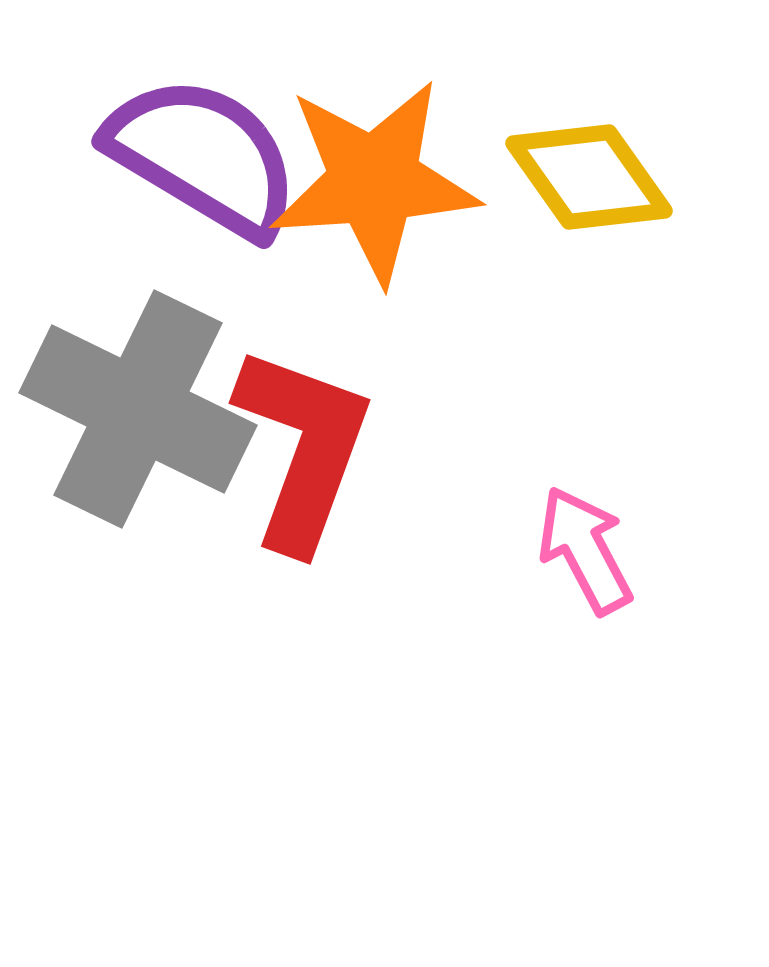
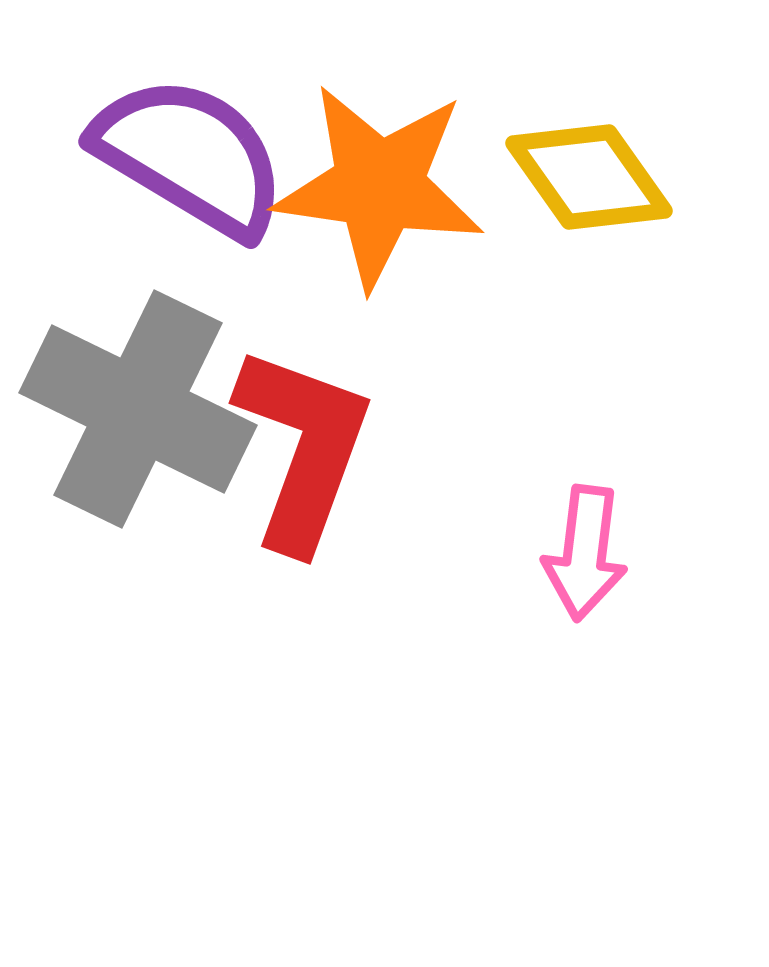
purple semicircle: moved 13 px left
orange star: moved 5 px right, 5 px down; rotated 12 degrees clockwise
pink arrow: moved 3 px down; rotated 145 degrees counterclockwise
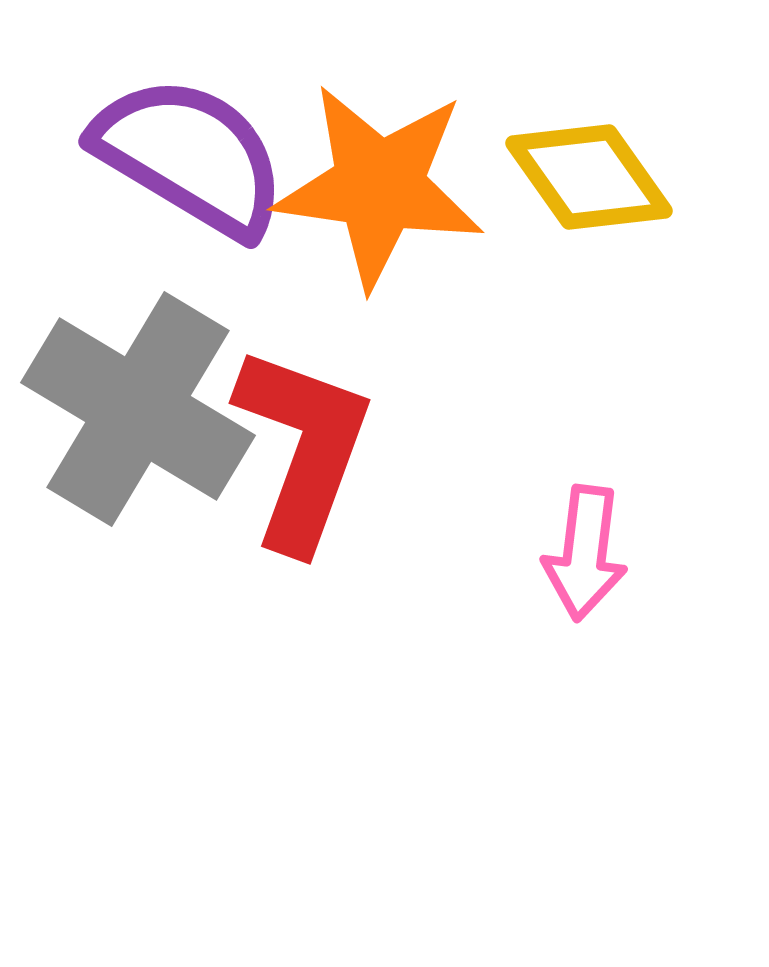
gray cross: rotated 5 degrees clockwise
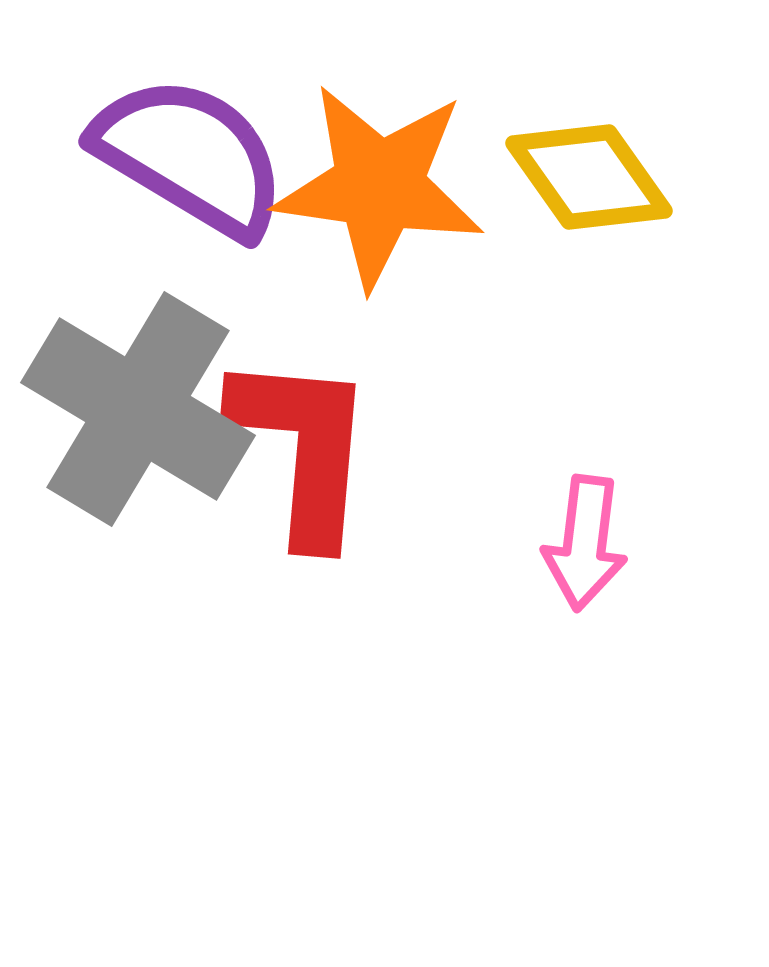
red L-shape: rotated 15 degrees counterclockwise
pink arrow: moved 10 px up
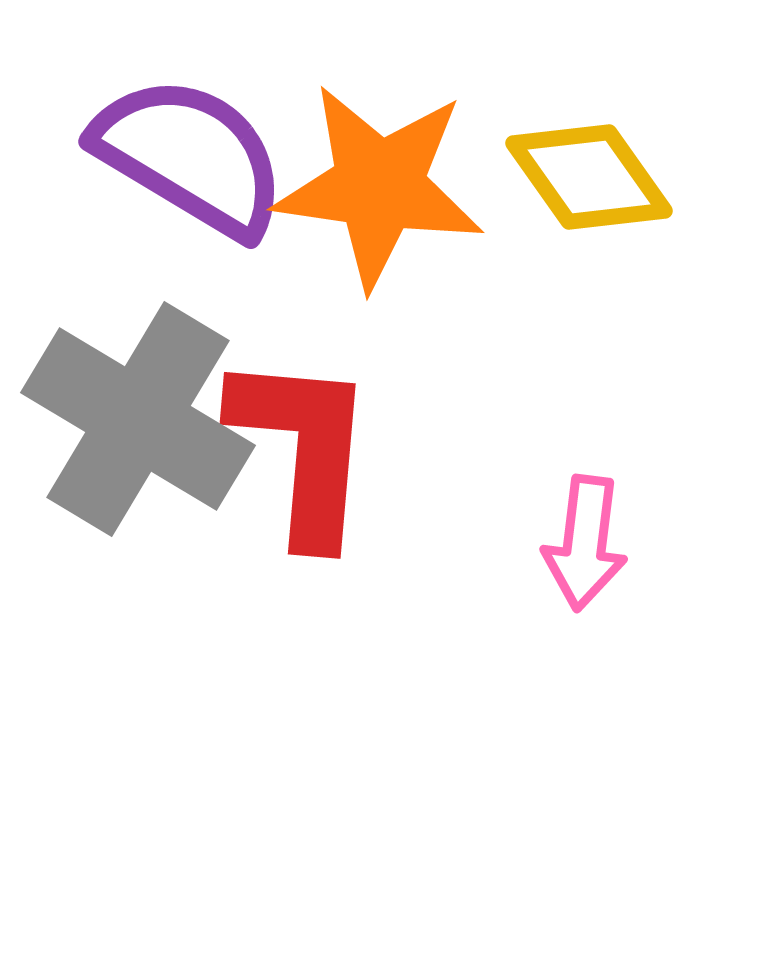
gray cross: moved 10 px down
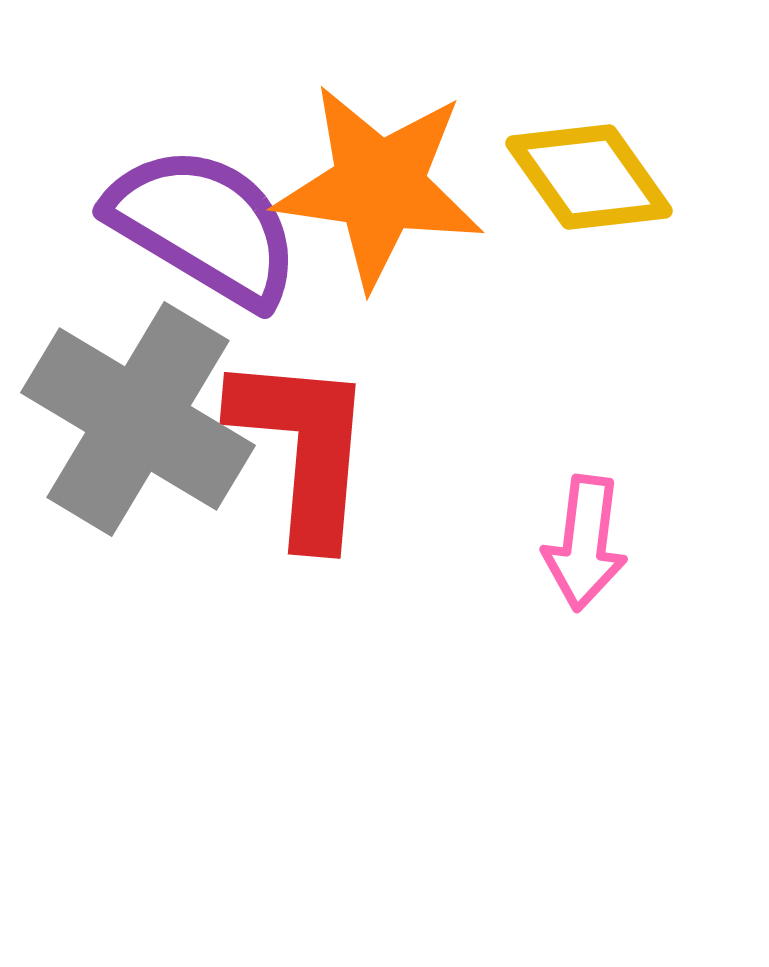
purple semicircle: moved 14 px right, 70 px down
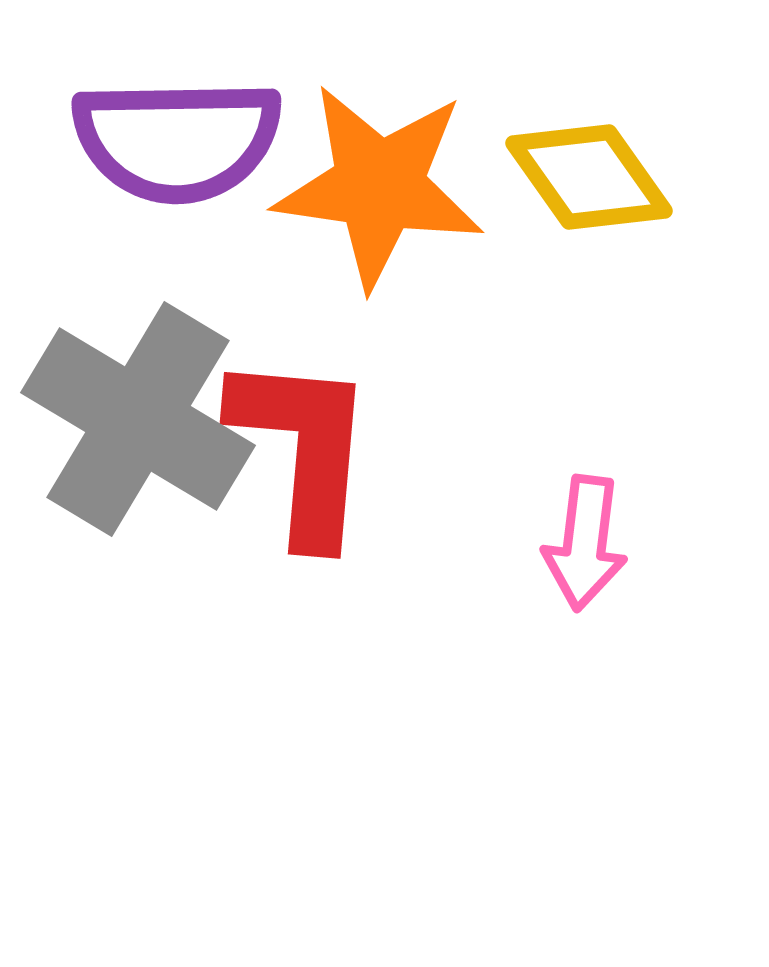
purple semicircle: moved 27 px left, 86 px up; rotated 148 degrees clockwise
